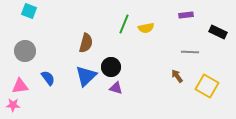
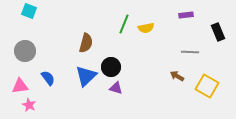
black rectangle: rotated 42 degrees clockwise
brown arrow: rotated 24 degrees counterclockwise
pink star: moved 16 px right; rotated 24 degrees clockwise
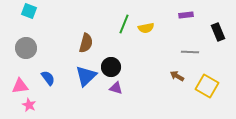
gray circle: moved 1 px right, 3 px up
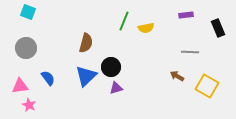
cyan square: moved 1 px left, 1 px down
green line: moved 3 px up
black rectangle: moved 4 px up
purple triangle: rotated 32 degrees counterclockwise
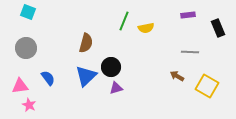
purple rectangle: moved 2 px right
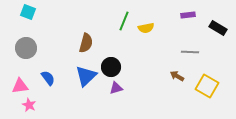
black rectangle: rotated 36 degrees counterclockwise
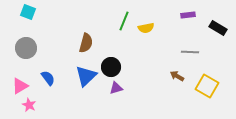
pink triangle: rotated 24 degrees counterclockwise
